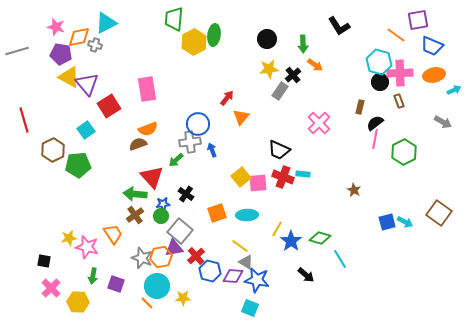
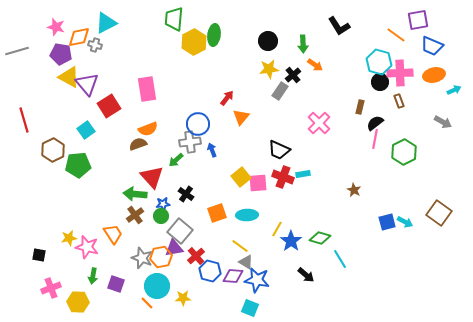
black circle at (267, 39): moved 1 px right, 2 px down
cyan rectangle at (303, 174): rotated 16 degrees counterclockwise
black square at (44, 261): moved 5 px left, 6 px up
pink cross at (51, 288): rotated 24 degrees clockwise
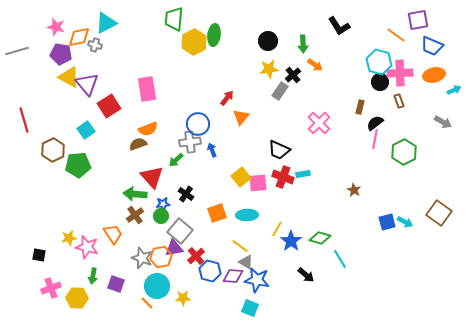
yellow hexagon at (78, 302): moved 1 px left, 4 px up
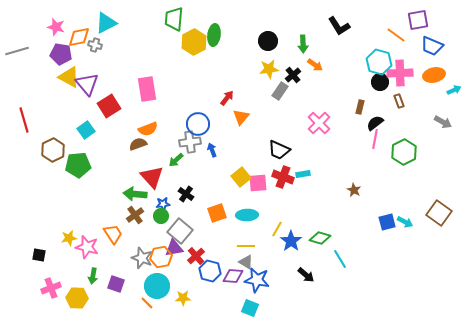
yellow line at (240, 246): moved 6 px right; rotated 36 degrees counterclockwise
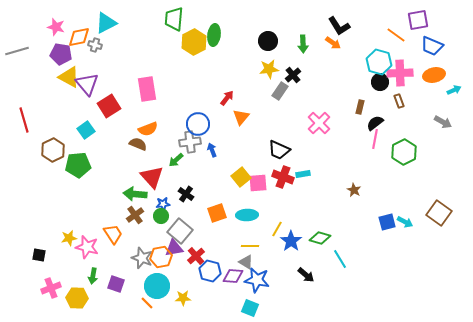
orange arrow at (315, 65): moved 18 px right, 22 px up
brown semicircle at (138, 144): rotated 42 degrees clockwise
yellow line at (246, 246): moved 4 px right
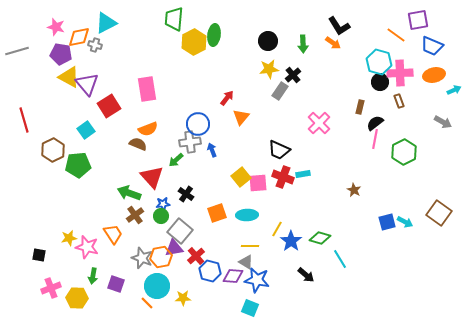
green arrow at (135, 194): moved 6 px left, 1 px up; rotated 15 degrees clockwise
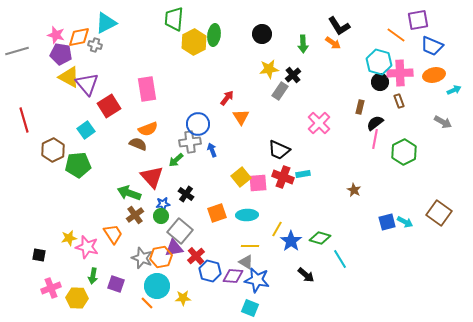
pink star at (56, 27): moved 8 px down
black circle at (268, 41): moved 6 px left, 7 px up
orange triangle at (241, 117): rotated 12 degrees counterclockwise
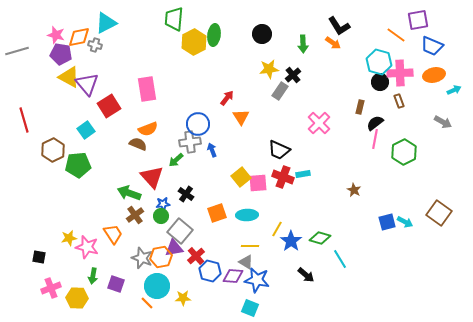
black square at (39, 255): moved 2 px down
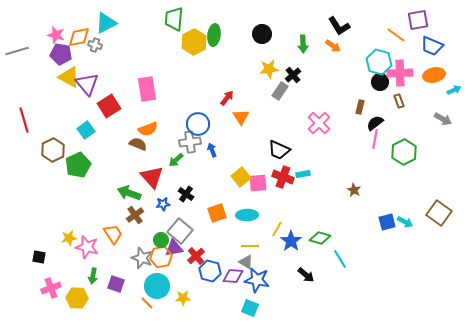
orange arrow at (333, 43): moved 3 px down
gray arrow at (443, 122): moved 3 px up
green pentagon at (78, 165): rotated 20 degrees counterclockwise
green circle at (161, 216): moved 24 px down
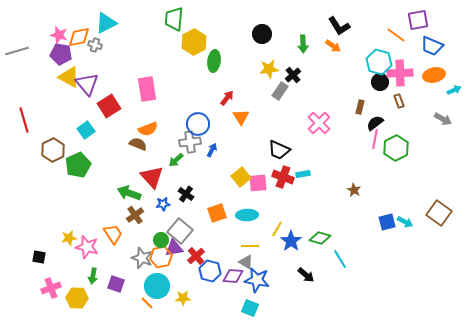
pink star at (56, 35): moved 3 px right
green ellipse at (214, 35): moved 26 px down
blue arrow at (212, 150): rotated 48 degrees clockwise
green hexagon at (404, 152): moved 8 px left, 4 px up
